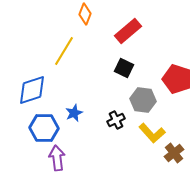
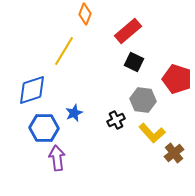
black square: moved 10 px right, 6 px up
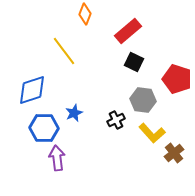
yellow line: rotated 68 degrees counterclockwise
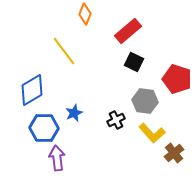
blue diamond: rotated 12 degrees counterclockwise
gray hexagon: moved 2 px right, 1 px down
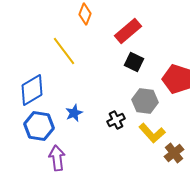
blue hexagon: moved 5 px left, 2 px up; rotated 8 degrees clockwise
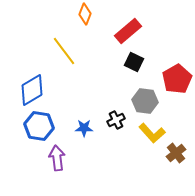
red pentagon: rotated 24 degrees clockwise
blue star: moved 10 px right, 15 px down; rotated 24 degrees clockwise
brown cross: moved 2 px right
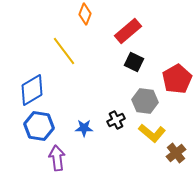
yellow L-shape: rotated 8 degrees counterclockwise
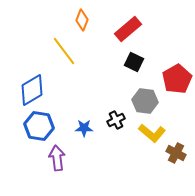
orange diamond: moved 3 px left, 6 px down
red rectangle: moved 2 px up
brown cross: rotated 24 degrees counterclockwise
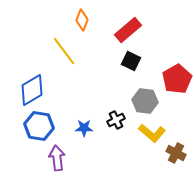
red rectangle: moved 1 px down
black square: moved 3 px left, 1 px up
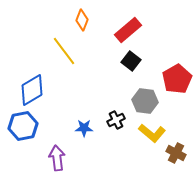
black square: rotated 12 degrees clockwise
blue hexagon: moved 16 px left; rotated 20 degrees counterclockwise
